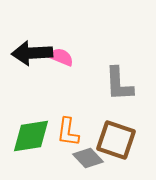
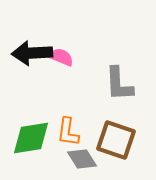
green diamond: moved 2 px down
gray diamond: moved 6 px left, 1 px down; rotated 12 degrees clockwise
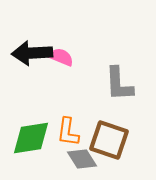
brown square: moved 7 px left
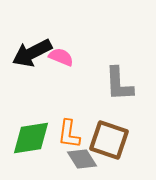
black arrow: rotated 24 degrees counterclockwise
orange L-shape: moved 1 px right, 2 px down
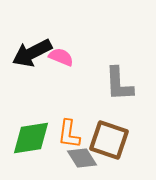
gray diamond: moved 1 px up
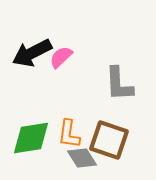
pink semicircle: rotated 65 degrees counterclockwise
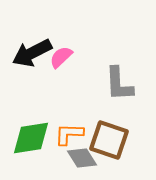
orange L-shape: rotated 84 degrees clockwise
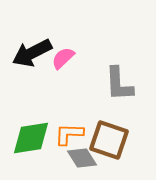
pink semicircle: moved 2 px right, 1 px down
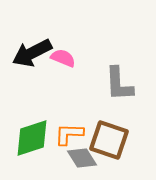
pink semicircle: rotated 65 degrees clockwise
green diamond: moved 1 px right; rotated 9 degrees counterclockwise
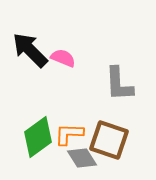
black arrow: moved 2 px left, 3 px up; rotated 72 degrees clockwise
green diamond: moved 6 px right, 1 px up; rotated 18 degrees counterclockwise
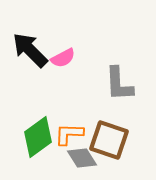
pink semicircle: rotated 130 degrees clockwise
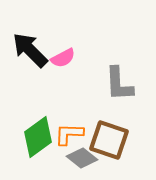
gray diamond: rotated 20 degrees counterclockwise
